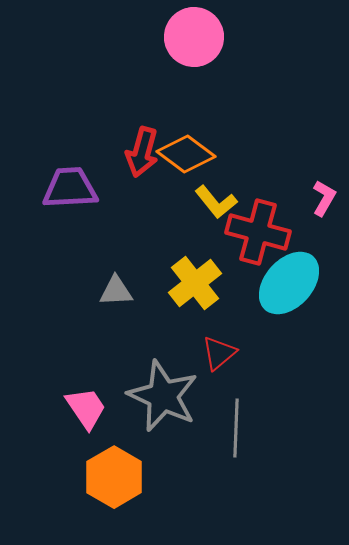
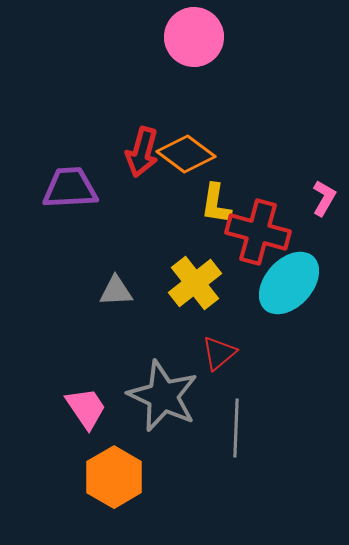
yellow L-shape: moved 2 px down; rotated 48 degrees clockwise
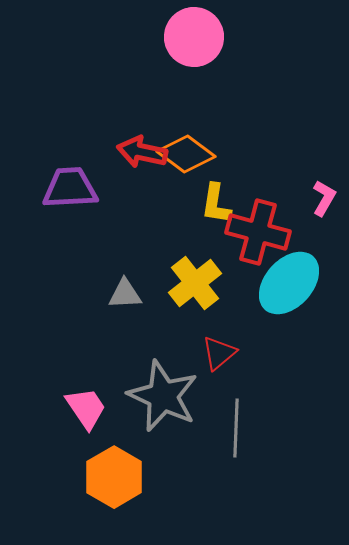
red arrow: rotated 87 degrees clockwise
gray triangle: moved 9 px right, 3 px down
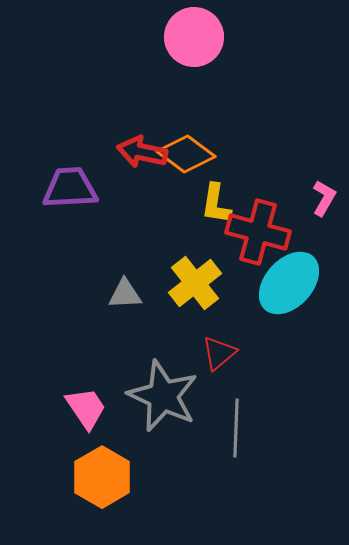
orange hexagon: moved 12 px left
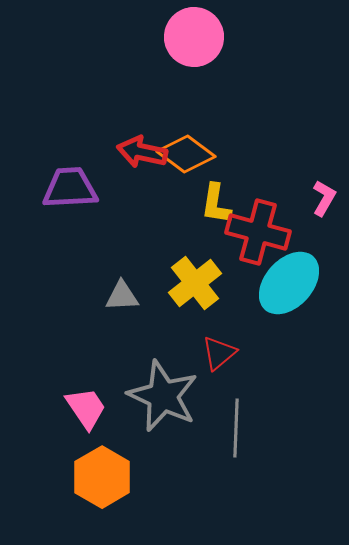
gray triangle: moved 3 px left, 2 px down
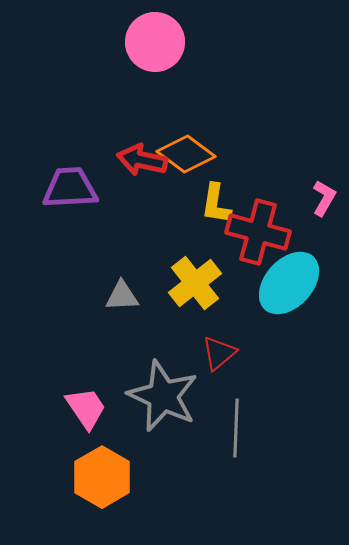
pink circle: moved 39 px left, 5 px down
red arrow: moved 8 px down
